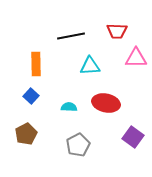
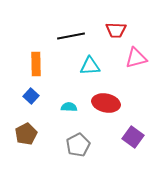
red trapezoid: moved 1 px left, 1 px up
pink triangle: rotated 15 degrees counterclockwise
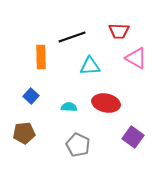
red trapezoid: moved 3 px right, 1 px down
black line: moved 1 px right, 1 px down; rotated 8 degrees counterclockwise
pink triangle: rotated 45 degrees clockwise
orange rectangle: moved 5 px right, 7 px up
brown pentagon: moved 2 px left, 1 px up; rotated 20 degrees clockwise
gray pentagon: rotated 20 degrees counterclockwise
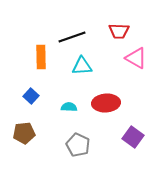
cyan triangle: moved 8 px left
red ellipse: rotated 16 degrees counterclockwise
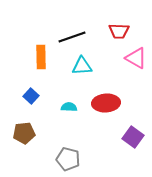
gray pentagon: moved 10 px left, 14 px down; rotated 10 degrees counterclockwise
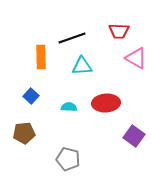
black line: moved 1 px down
purple square: moved 1 px right, 1 px up
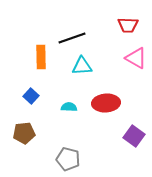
red trapezoid: moved 9 px right, 6 px up
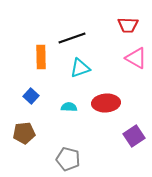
cyan triangle: moved 2 px left, 2 px down; rotated 15 degrees counterclockwise
purple square: rotated 20 degrees clockwise
